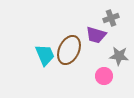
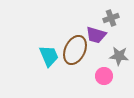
brown ellipse: moved 6 px right
cyan trapezoid: moved 4 px right, 1 px down
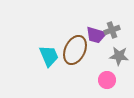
gray cross: moved 1 px right, 12 px down
pink circle: moved 3 px right, 4 px down
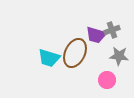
brown ellipse: moved 3 px down
cyan trapezoid: moved 2 px down; rotated 130 degrees clockwise
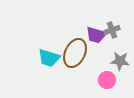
gray star: moved 1 px right, 5 px down
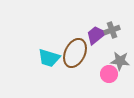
purple trapezoid: rotated 125 degrees clockwise
pink circle: moved 2 px right, 6 px up
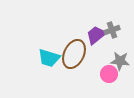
brown ellipse: moved 1 px left, 1 px down
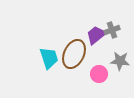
cyan trapezoid: rotated 125 degrees counterclockwise
pink circle: moved 10 px left
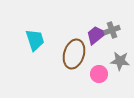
brown ellipse: rotated 8 degrees counterclockwise
cyan trapezoid: moved 14 px left, 18 px up
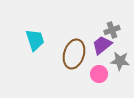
purple trapezoid: moved 6 px right, 10 px down
